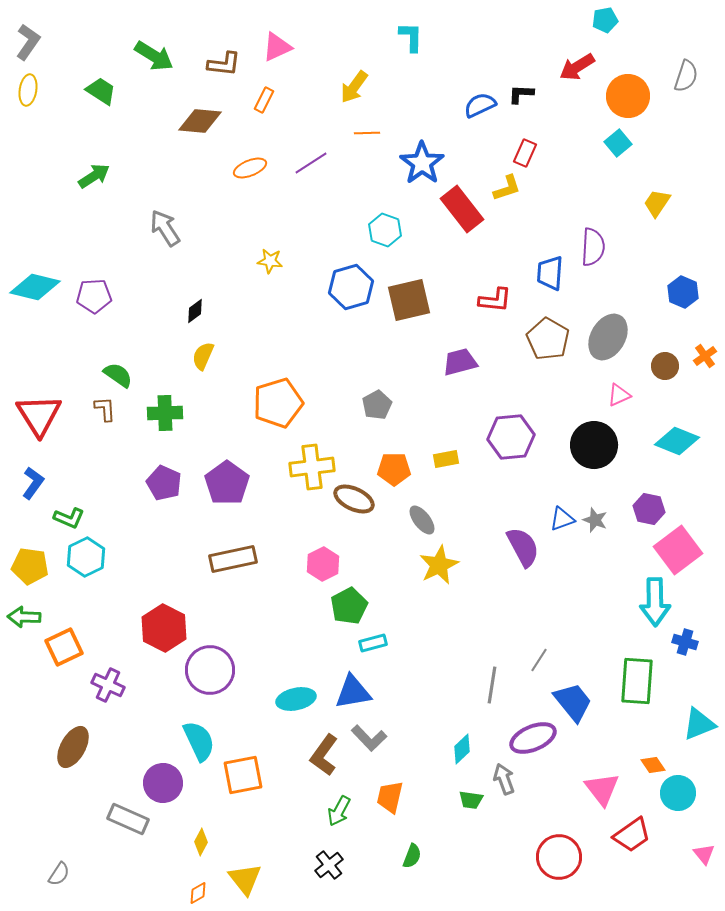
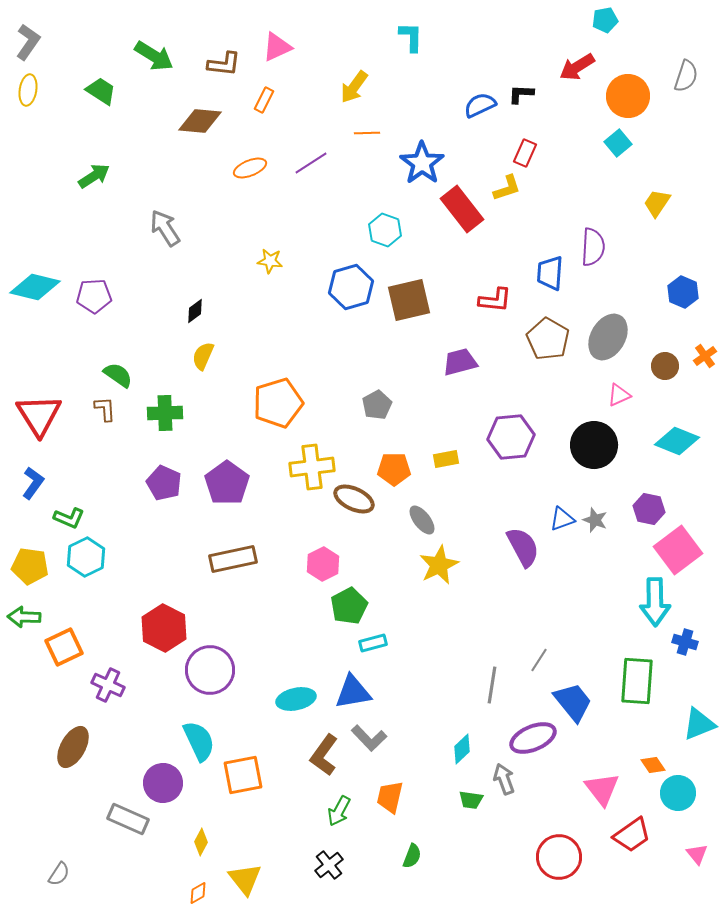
pink triangle at (704, 854): moved 7 px left
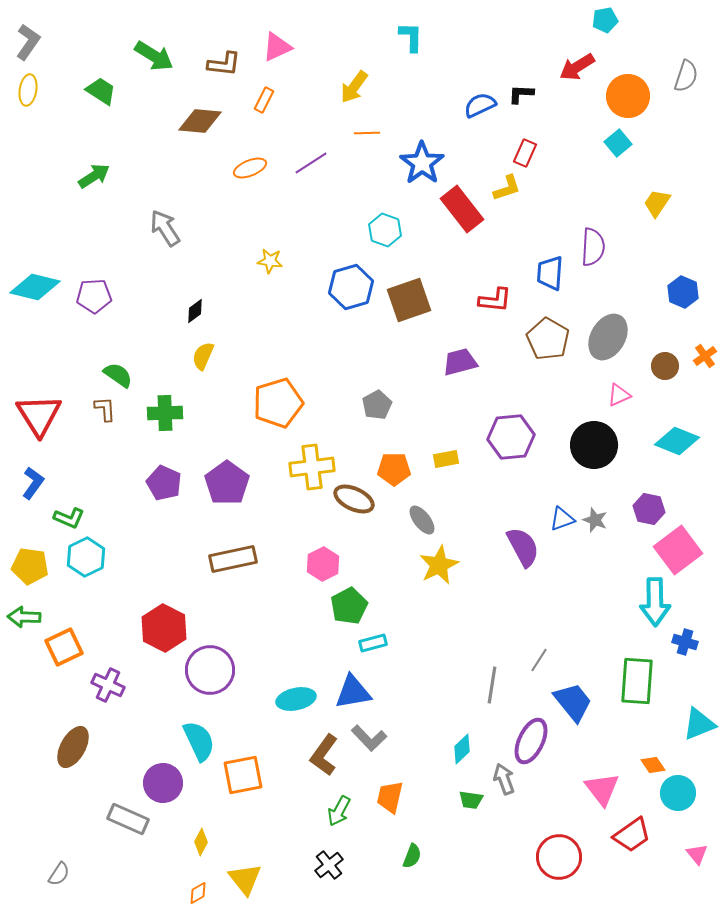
brown square at (409, 300): rotated 6 degrees counterclockwise
purple ellipse at (533, 738): moved 2 px left, 3 px down; rotated 42 degrees counterclockwise
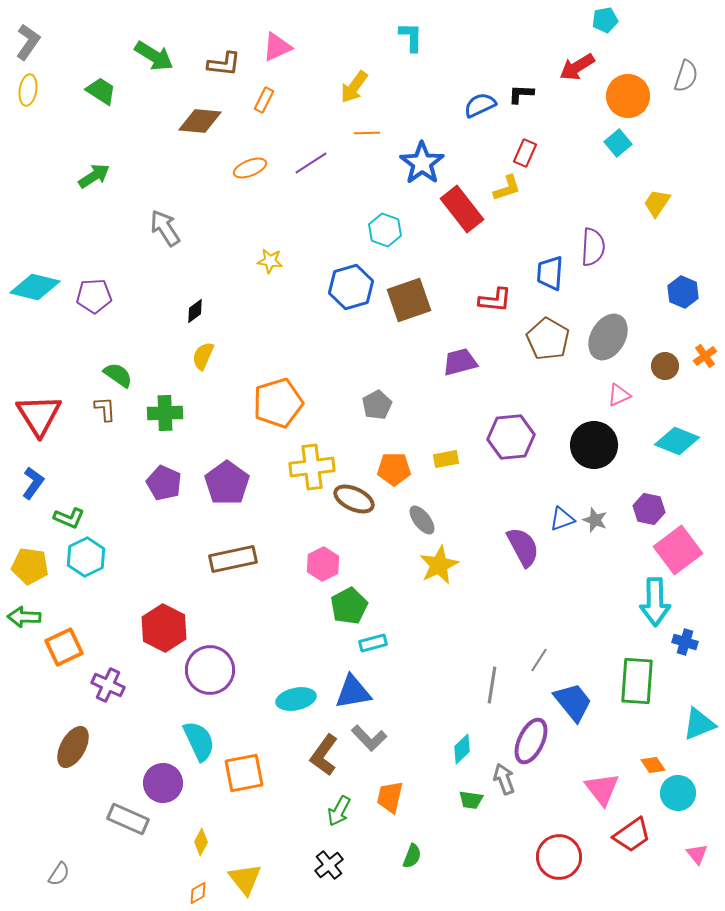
orange square at (243, 775): moved 1 px right, 2 px up
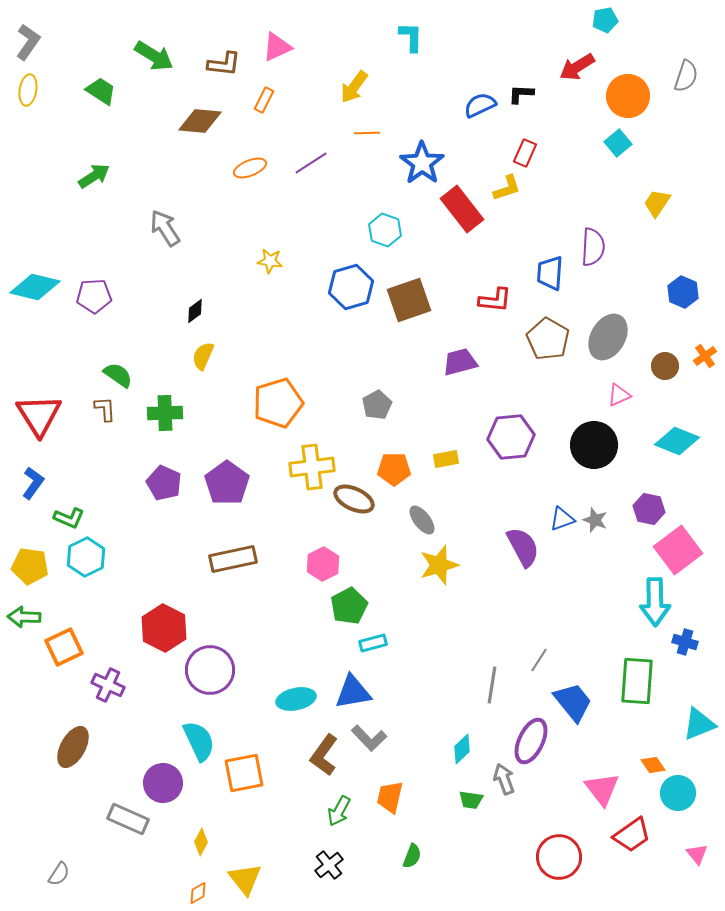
yellow star at (439, 565): rotated 9 degrees clockwise
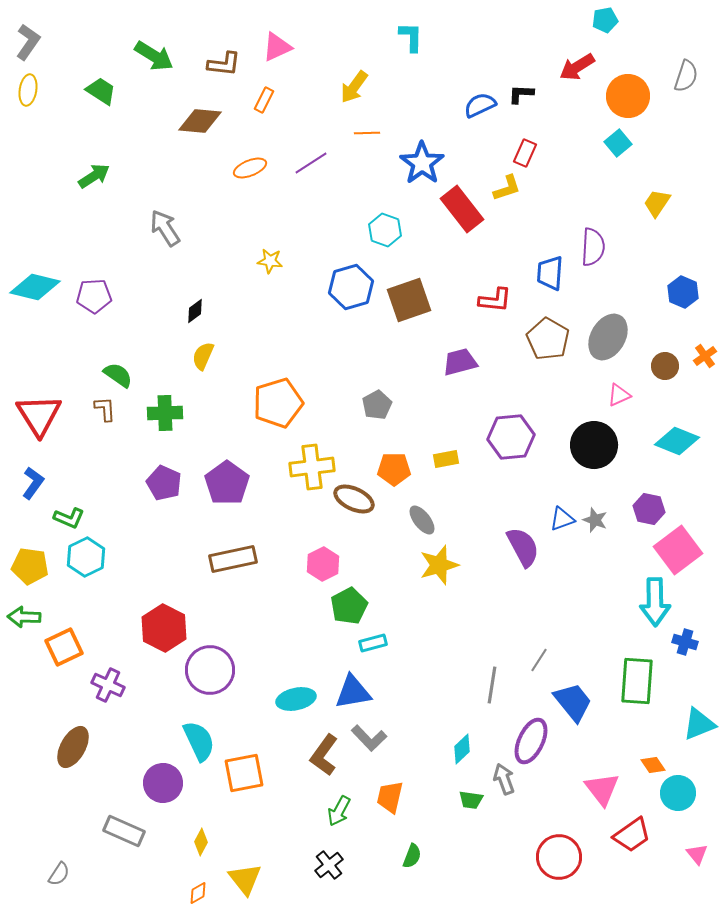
gray rectangle at (128, 819): moved 4 px left, 12 px down
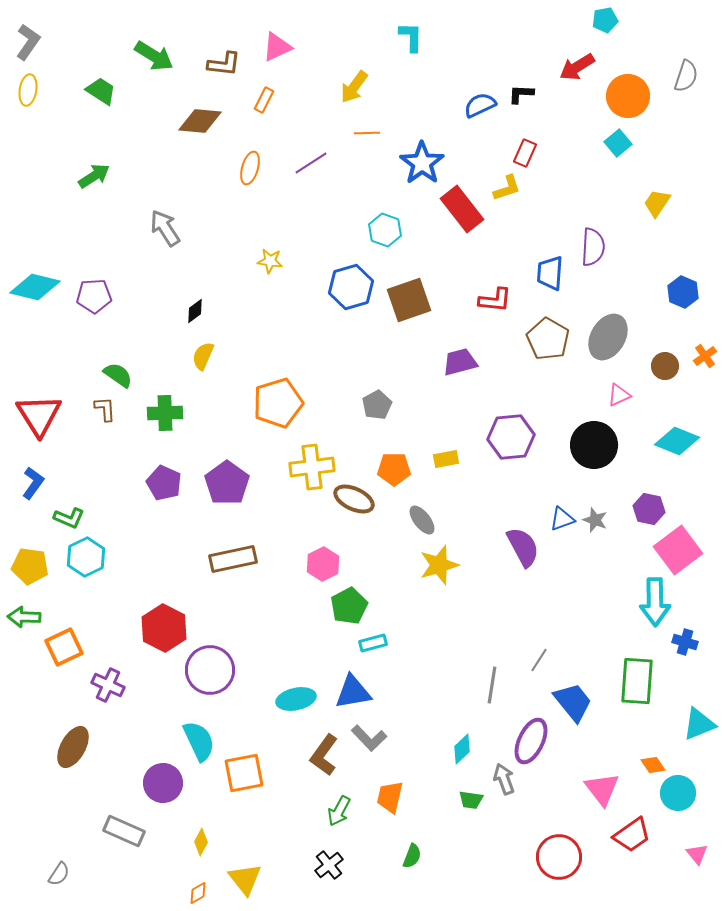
orange ellipse at (250, 168): rotated 52 degrees counterclockwise
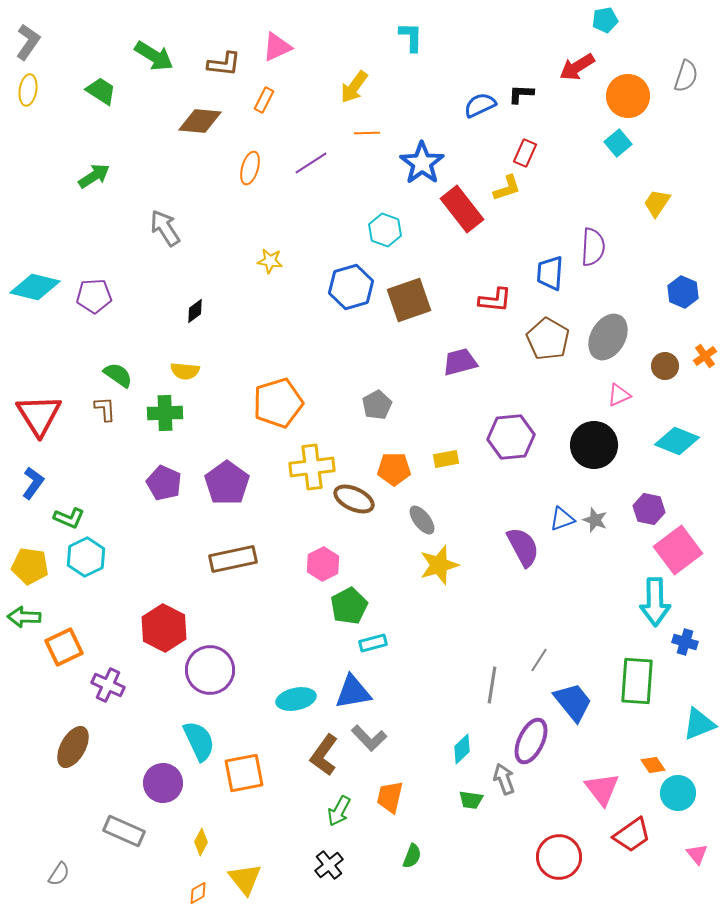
yellow semicircle at (203, 356): moved 18 px left, 15 px down; rotated 108 degrees counterclockwise
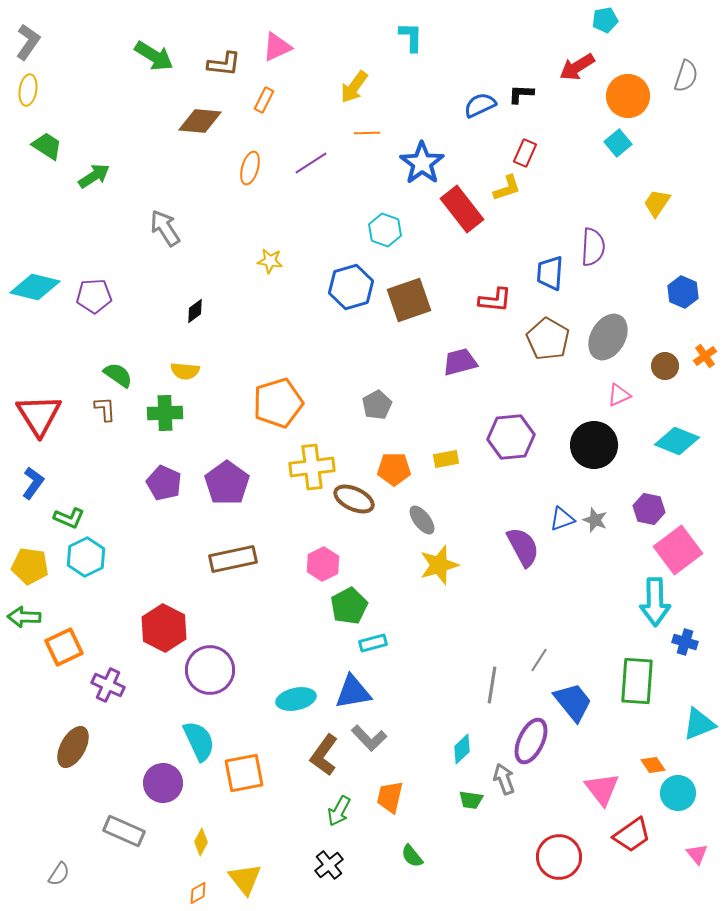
green trapezoid at (101, 91): moved 54 px left, 55 px down
green semicircle at (412, 856): rotated 120 degrees clockwise
